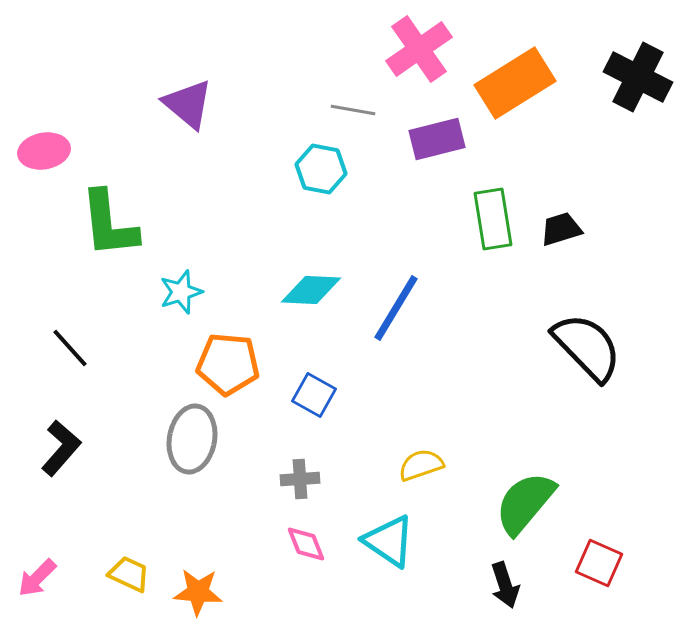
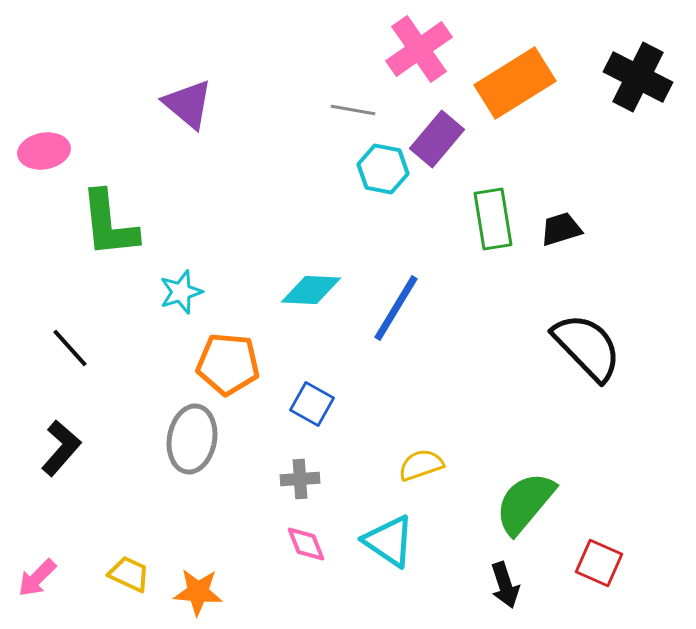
purple rectangle: rotated 36 degrees counterclockwise
cyan hexagon: moved 62 px right
blue square: moved 2 px left, 9 px down
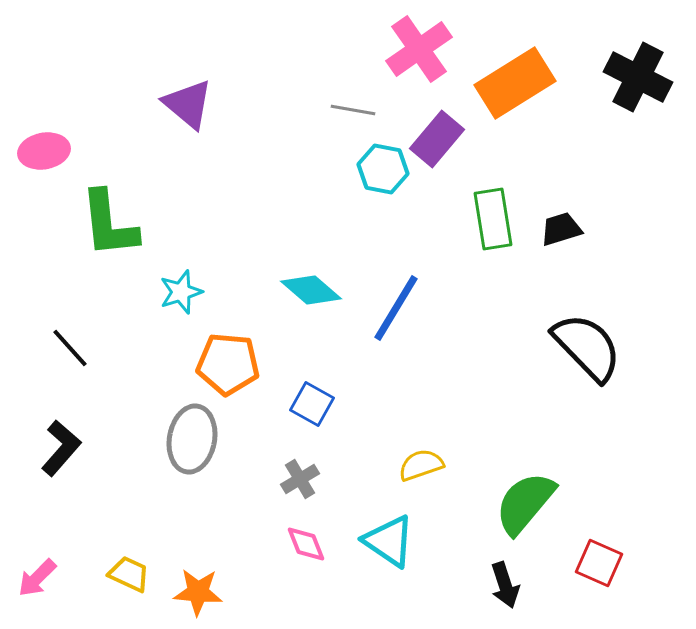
cyan diamond: rotated 38 degrees clockwise
gray cross: rotated 27 degrees counterclockwise
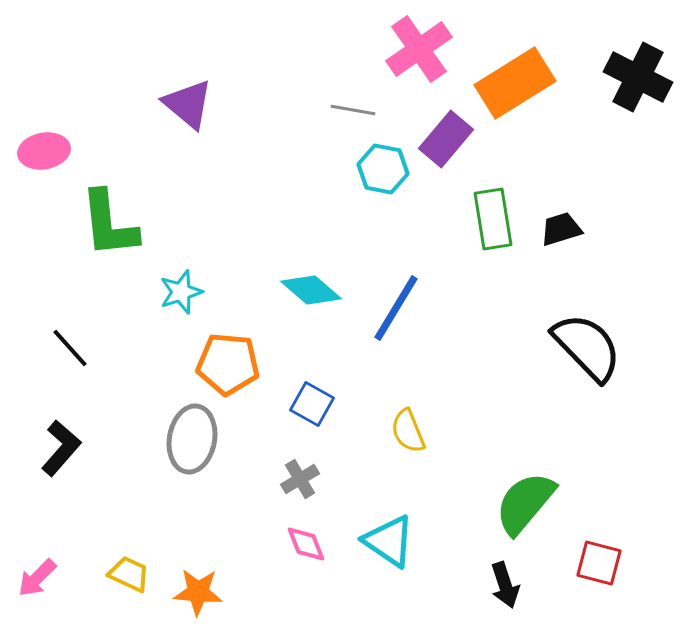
purple rectangle: moved 9 px right
yellow semicircle: moved 13 px left, 34 px up; rotated 93 degrees counterclockwise
red square: rotated 9 degrees counterclockwise
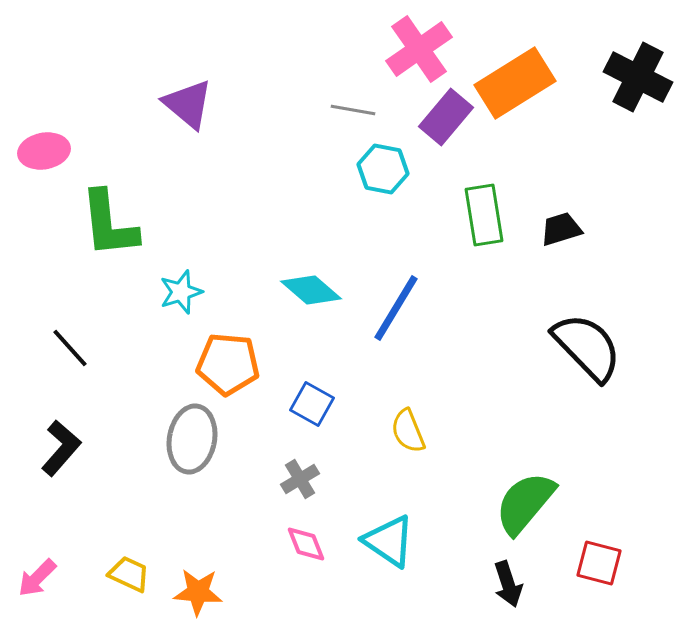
purple rectangle: moved 22 px up
green rectangle: moved 9 px left, 4 px up
black arrow: moved 3 px right, 1 px up
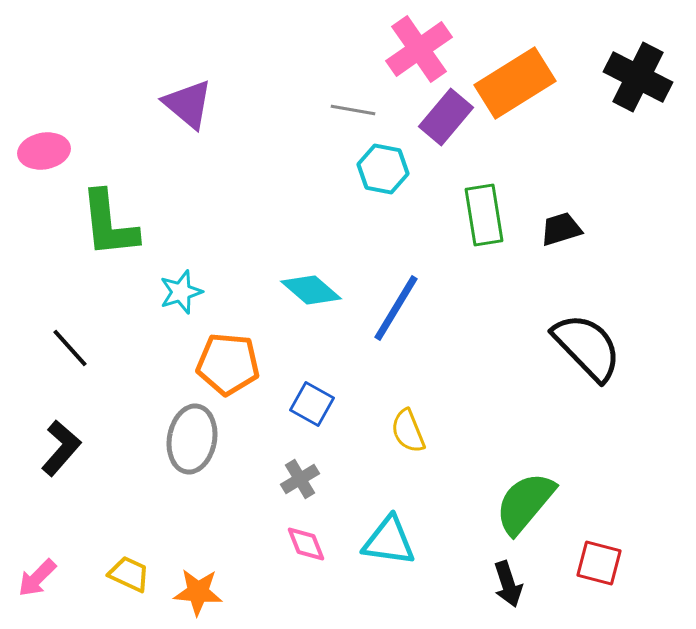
cyan triangle: rotated 26 degrees counterclockwise
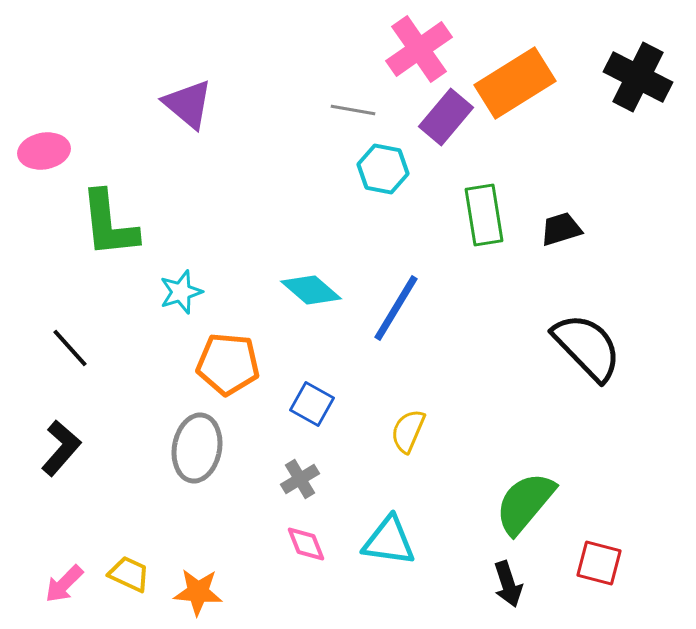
yellow semicircle: rotated 45 degrees clockwise
gray ellipse: moved 5 px right, 9 px down
pink arrow: moved 27 px right, 6 px down
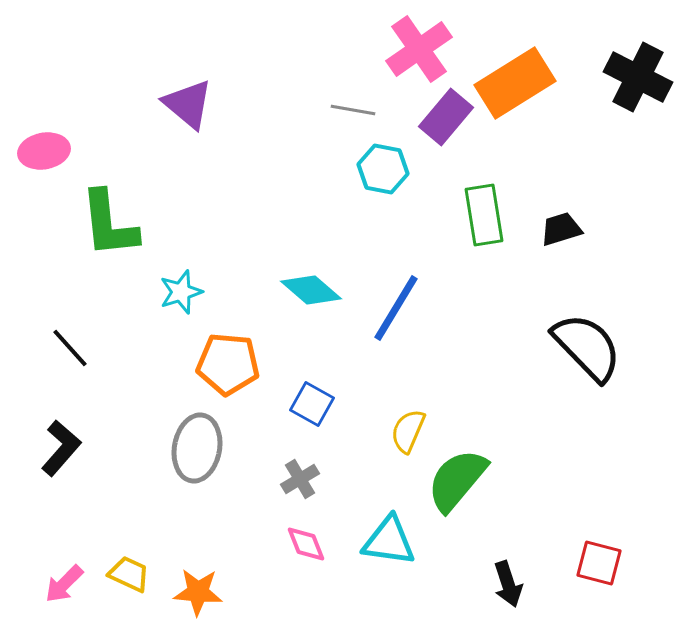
green semicircle: moved 68 px left, 23 px up
